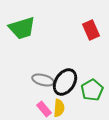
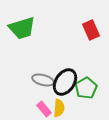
green pentagon: moved 6 px left, 2 px up
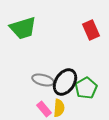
green trapezoid: moved 1 px right
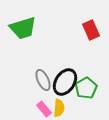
gray ellipse: rotated 50 degrees clockwise
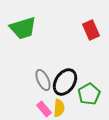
green pentagon: moved 3 px right, 6 px down
